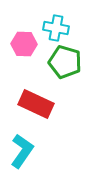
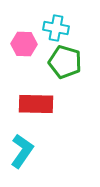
red rectangle: rotated 24 degrees counterclockwise
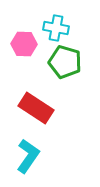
red rectangle: moved 4 px down; rotated 32 degrees clockwise
cyan L-shape: moved 6 px right, 5 px down
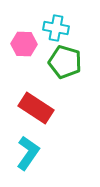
cyan L-shape: moved 3 px up
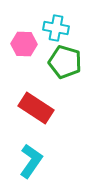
cyan L-shape: moved 3 px right, 8 px down
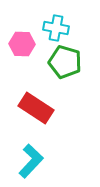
pink hexagon: moved 2 px left
cyan L-shape: rotated 8 degrees clockwise
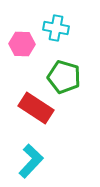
green pentagon: moved 1 px left, 15 px down
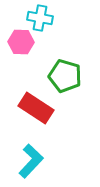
cyan cross: moved 16 px left, 10 px up
pink hexagon: moved 1 px left, 2 px up
green pentagon: moved 1 px right, 1 px up
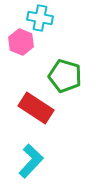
pink hexagon: rotated 20 degrees clockwise
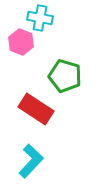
red rectangle: moved 1 px down
